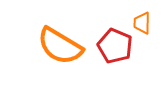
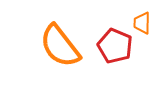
orange semicircle: rotated 21 degrees clockwise
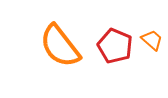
orange trapezoid: moved 10 px right, 17 px down; rotated 130 degrees clockwise
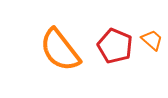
orange semicircle: moved 4 px down
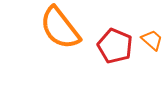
orange semicircle: moved 22 px up
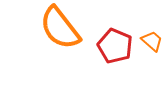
orange trapezoid: moved 1 px down
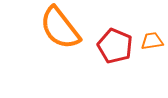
orange trapezoid: rotated 50 degrees counterclockwise
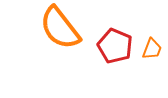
orange trapezoid: moved 8 px down; rotated 120 degrees clockwise
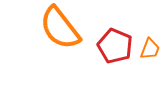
orange trapezoid: moved 2 px left
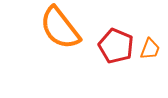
red pentagon: moved 1 px right
